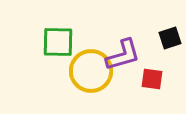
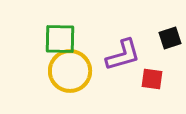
green square: moved 2 px right, 3 px up
yellow circle: moved 21 px left
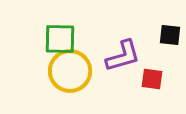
black square: moved 3 px up; rotated 25 degrees clockwise
purple L-shape: moved 1 px down
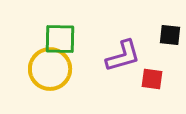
yellow circle: moved 20 px left, 2 px up
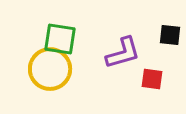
green square: rotated 8 degrees clockwise
purple L-shape: moved 3 px up
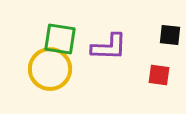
purple L-shape: moved 14 px left, 6 px up; rotated 18 degrees clockwise
red square: moved 7 px right, 4 px up
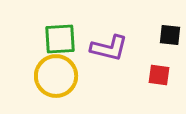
green square: rotated 12 degrees counterclockwise
purple L-shape: moved 1 px down; rotated 12 degrees clockwise
yellow circle: moved 6 px right, 7 px down
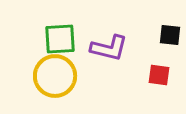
yellow circle: moved 1 px left
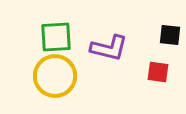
green square: moved 4 px left, 2 px up
red square: moved 1 px left, 3 px up
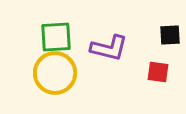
black square: rotated 10 degrees counterclockwise
yellow circle: moved 3 px up
